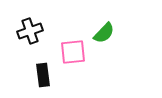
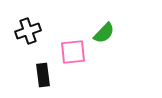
black cross: moved 2 px left
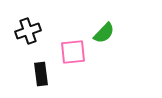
black rectangle: moved 2 px left, 1 px up
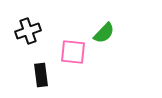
pink square: rotated 12 degrees clockwise
black rectangle: moved 1 px down
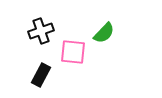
black cross: moved 13 px right
black rectangle: rotated 35 degrees clockwise
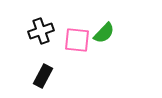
pink square: moved 4 px right, 12 px up
black rectangle: moved 2 px right, 1 px down
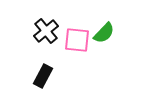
black cross: moved 5 px right; rotated 20 degrees counterclockwise
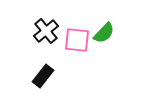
black rectangle: rotated 10 degrees clockwise
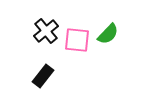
green semicircle: moved 4 px right, 1 px down
